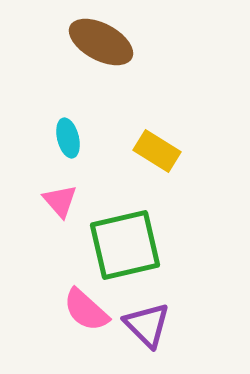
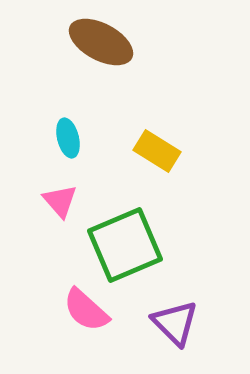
green square: rotated 10 degrees counterclockwise
purple triangle: moved 28 px right, 2 px up
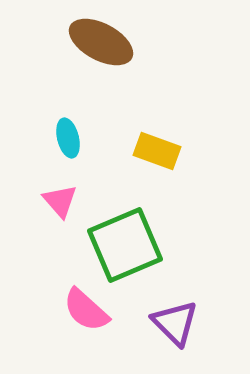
yellow rectangle: rotated 12 degrees counterclockwise
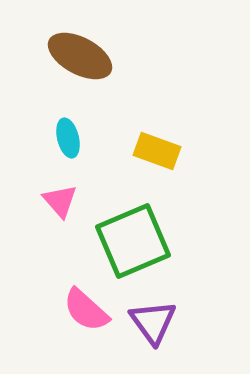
brown ellipse: moved 21 px left, 14 px down
green square: moved 8 px right, 4 px up
purple triangle: moved 22 px left, 1 px up; rotated 9 degrees clockwise
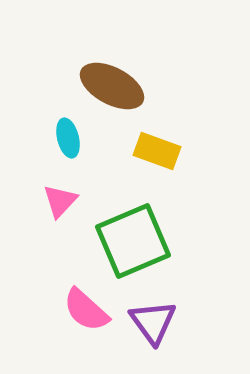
brown ellipse: moved 32 px right, 30 px down
pink triangle: rotated 24 degrees clockwise
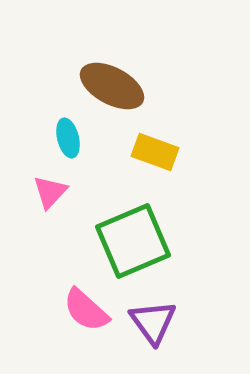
yellow rectangle: moved 2 px left, 1 px down
pink triangle: moved 10 px left, 9 px up
